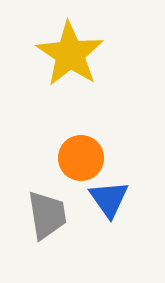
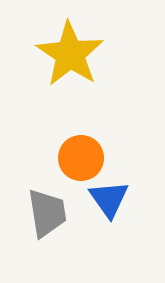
gray trapezoid: moved 2 px up
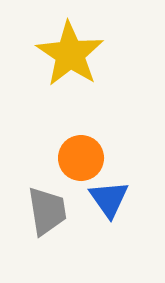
gray trapezoid: moved 2 px up
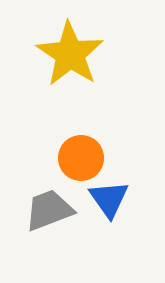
gray trapezoid: moved 2 px right, 1 px up; rotated 102 degrees counterclockwise
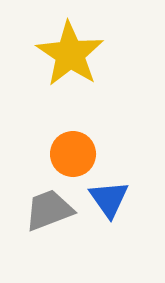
orange circle: moved 8 px left, 4 px up
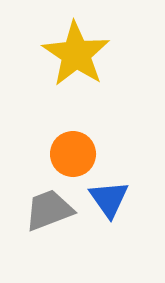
yellow star: moved 6 px right
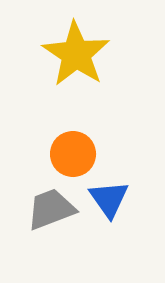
gray trapezoid: moved 2 px right, 1 px up
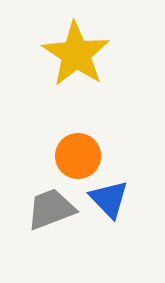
orange circle: moved 5 px right, 2 px down
blue triangle: rotated 9 degrees counterclockwise
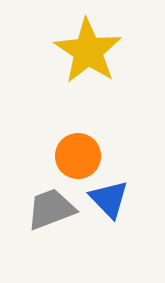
yellow star: moved 12 px right, 3 px up
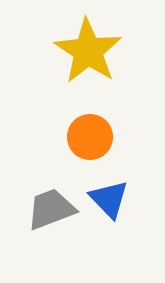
orange circle: moved 12 px right, 19 px up
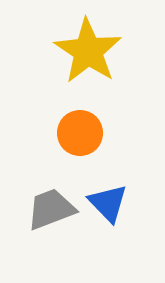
orange circle: moved 10 px left, 4 px up
blue triangle: moved 1 px left, 4 px down
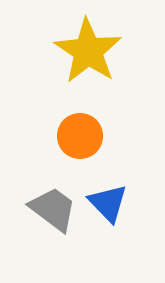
orange circle: moved 3 px down
gray trapezoid: moved 2 px right; rotated 58 degrees clockwise
